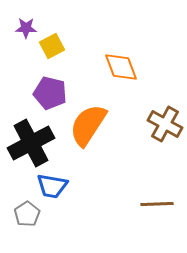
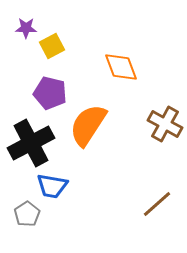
brown line: rotated 40 degrees counterclockwise
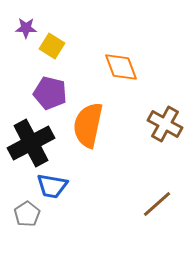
yellow square: rotated 30 degrees counterclockwise
orange semicircle: rotated 21 degrees counterclockwise
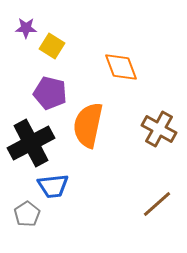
brown cross: moved 6 px left, 5 px down
blue trapezoid: moved 1 px right; rotated 16 degrees counterclockwise
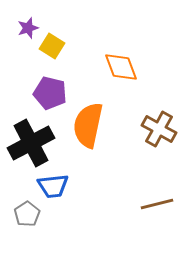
purple star: moved 2 px right; rotated 20 degrees counterclockwise
brown line: rotated 28 degrees clockwise
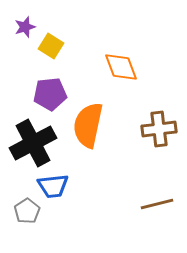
purple star: moved 3 px left, 1 px up
yellow square: moved 1 px left
purple pentagon: moved 1 px down; rotated 20 degrees counterclockwise
brown cross: rotated 36 degrees counterclockwise
black cross: moved 2 px right
gray pentagon: moved 3 px up
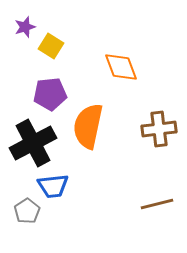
orange semicircle: moved 1 px down
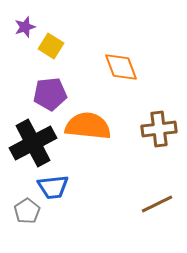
orange semicircle: rotated 84 degrees clockwise
blue trapezoid: moved 1 px down
brown line: rotated 12 degrees counterclockwise
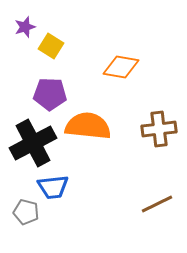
orange diamond: rotated 60 degrees counterclockwise
purple pentagon: rotated 8 degrees clockwise
gray pentagon: moved 1 px left, 1 px down; rotated 25 degrees counterclockwise
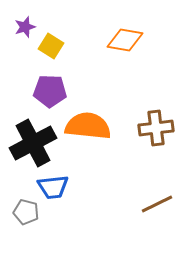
orange diamond: moved 4 px right, 27 px up
purple pentagon: moved 3 px up
brown cross: moved 3 px left, 1 px up
